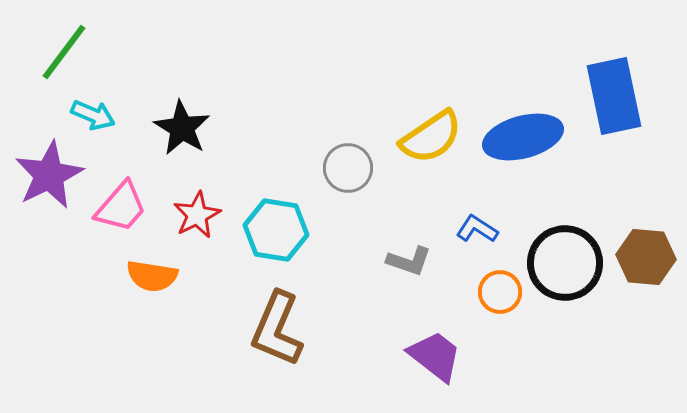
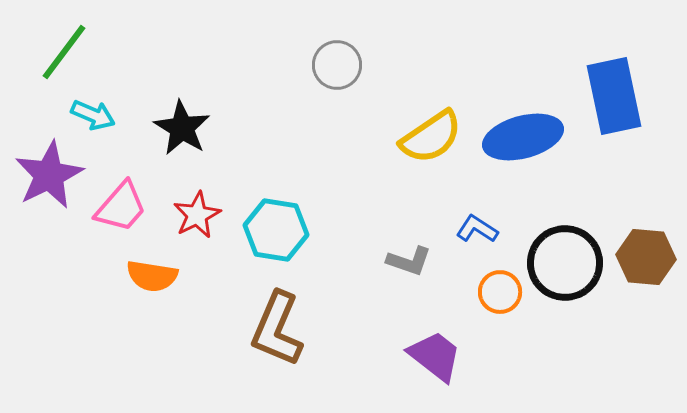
gray circle: moved 11 px left, 103 px up
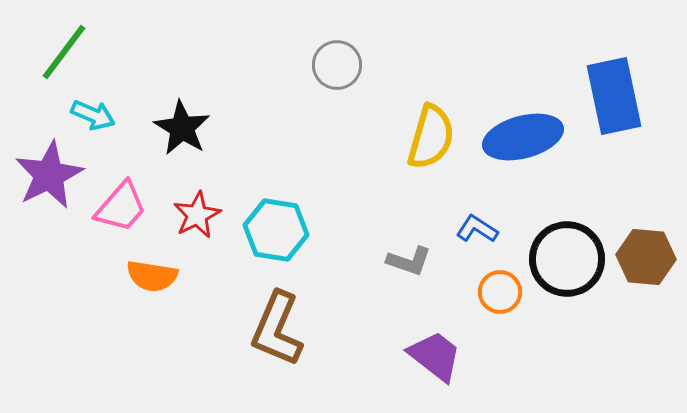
yellow semicircle: rotated 40 degrees counterclockwise
black circle: moved 2 px right, 4 px up
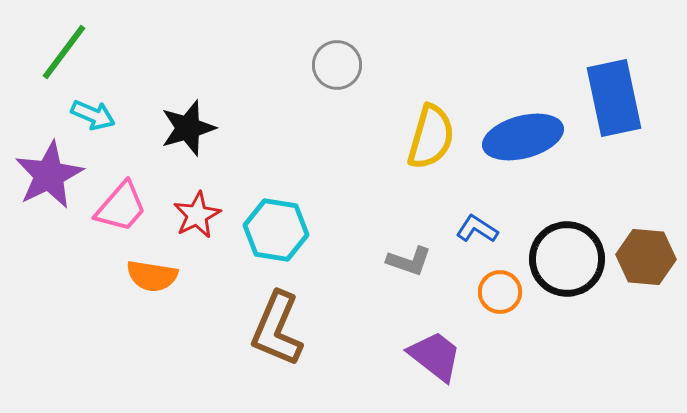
blue rectangle: moved 2 px down
black star: moved 6 px right; rotated 24 degrees clockwise
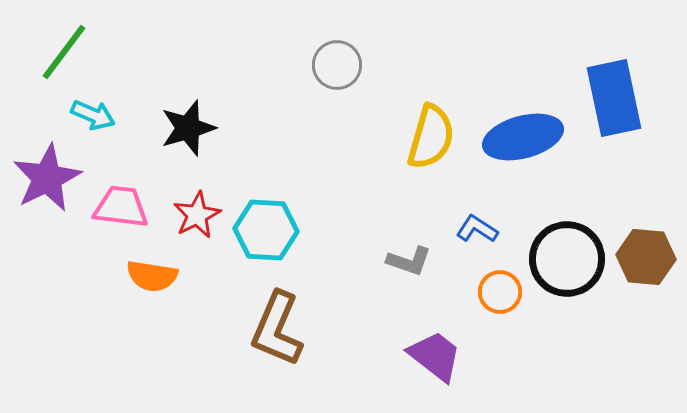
purple star: moved 2 px left, 3 px down
pink trapezoid: rotated 124 degrees counterclockwise
cyan hexagon: moved 10 px left; rotated 6 degrees counterclockwise
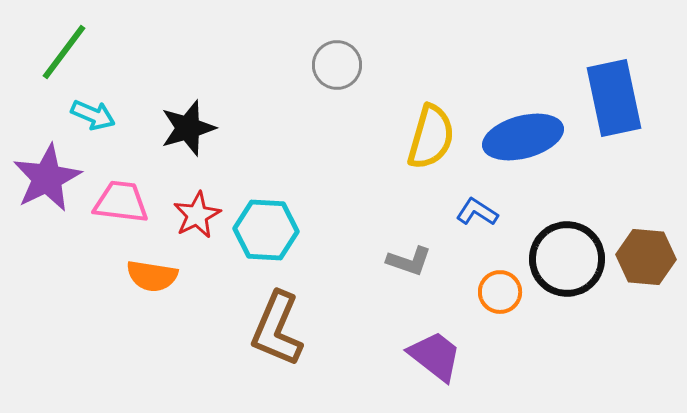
pink trapezoid: moved 5 px up
blue L-shape: moved 17 px up
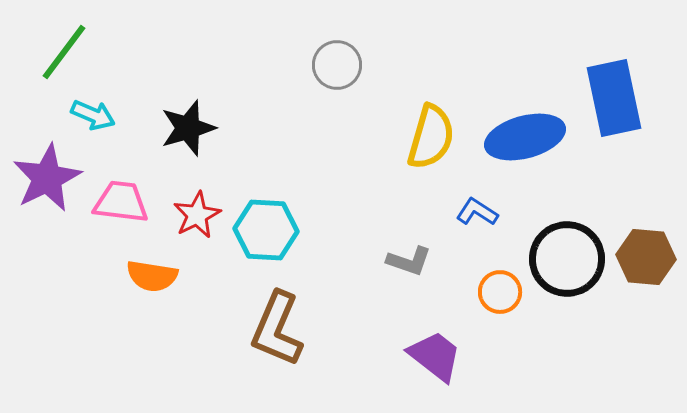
blue ellipse: moved 2 px right
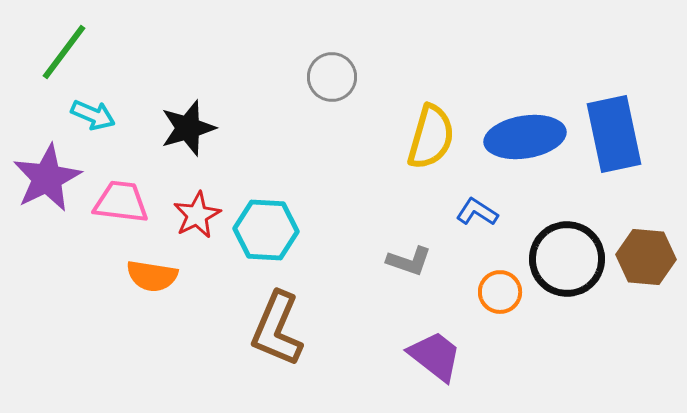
gray circle: moved 5 px left, 12 px down
blue rectangle: moved 36 px down
blue ellipse: rotated 6 degrees clockwise
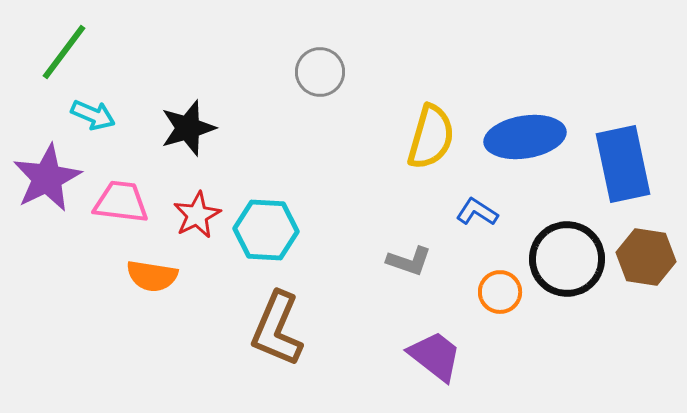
gray circle: moved 12 px left, 5 px up
blue rectangle: moved 9 px right, 30 px down
brown hexagon: rotated 4 degrees clockwise
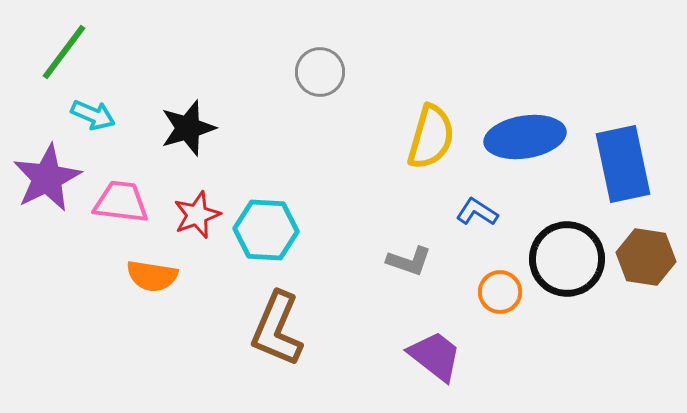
red star: rotated 6 degrees clockwise
